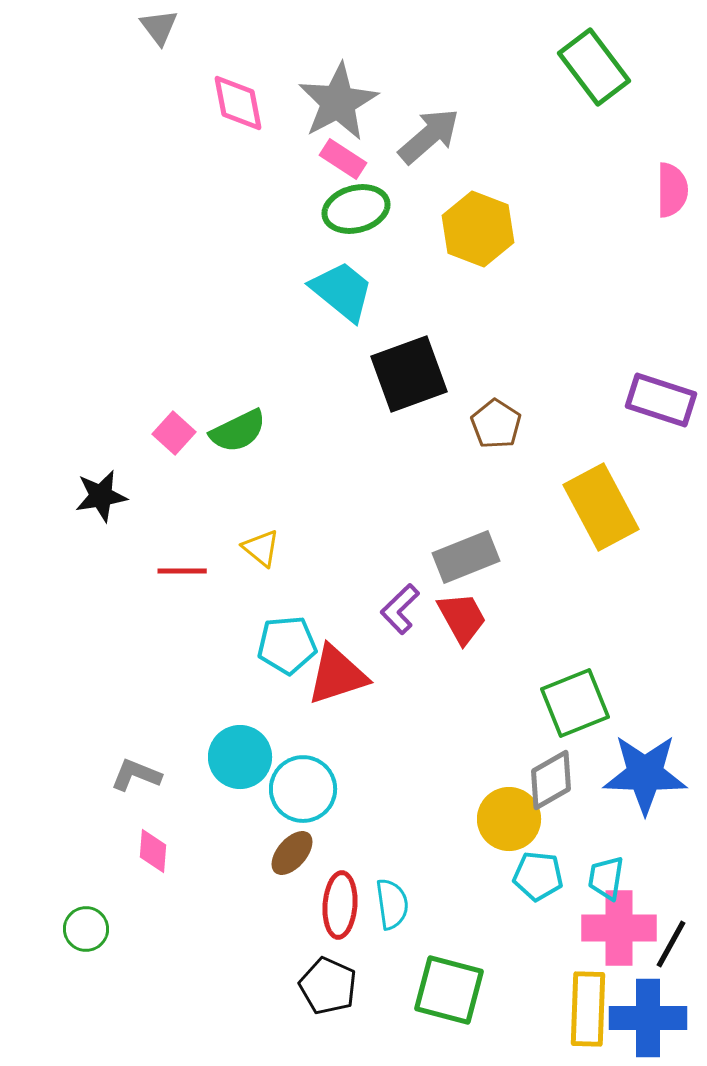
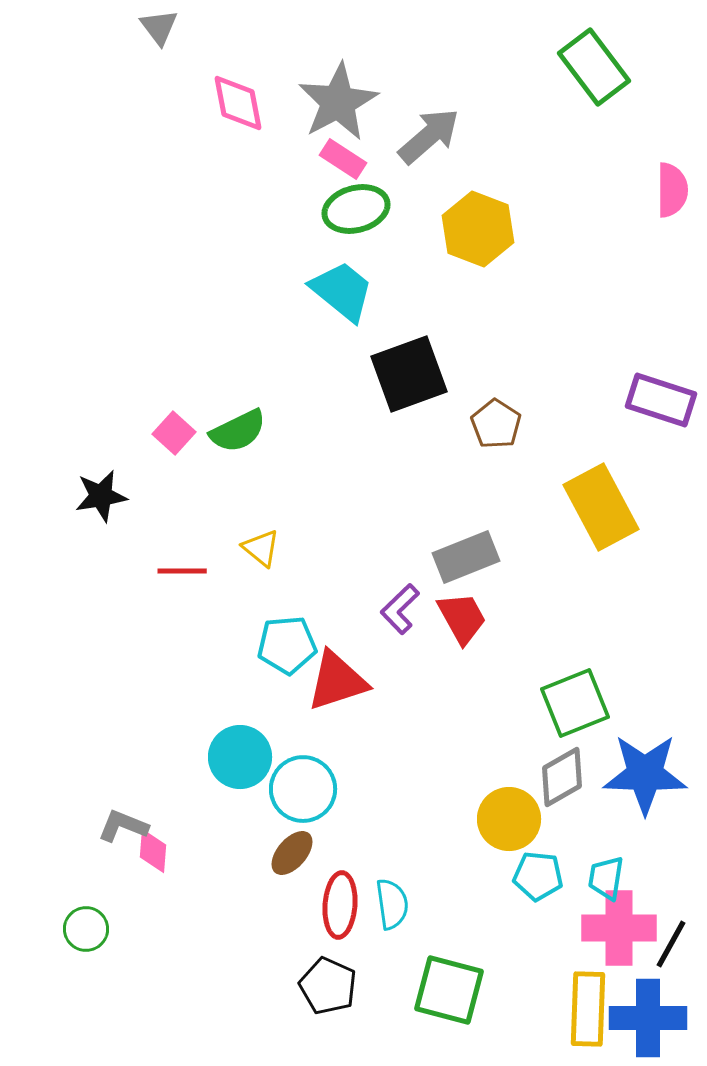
red triangle at (337, 675): moved 6 px down
gray L-shape at (136, 775): moved 13 px left, 51 px down
gray diamond at (551, 780): moved 11 px right, 3 px up
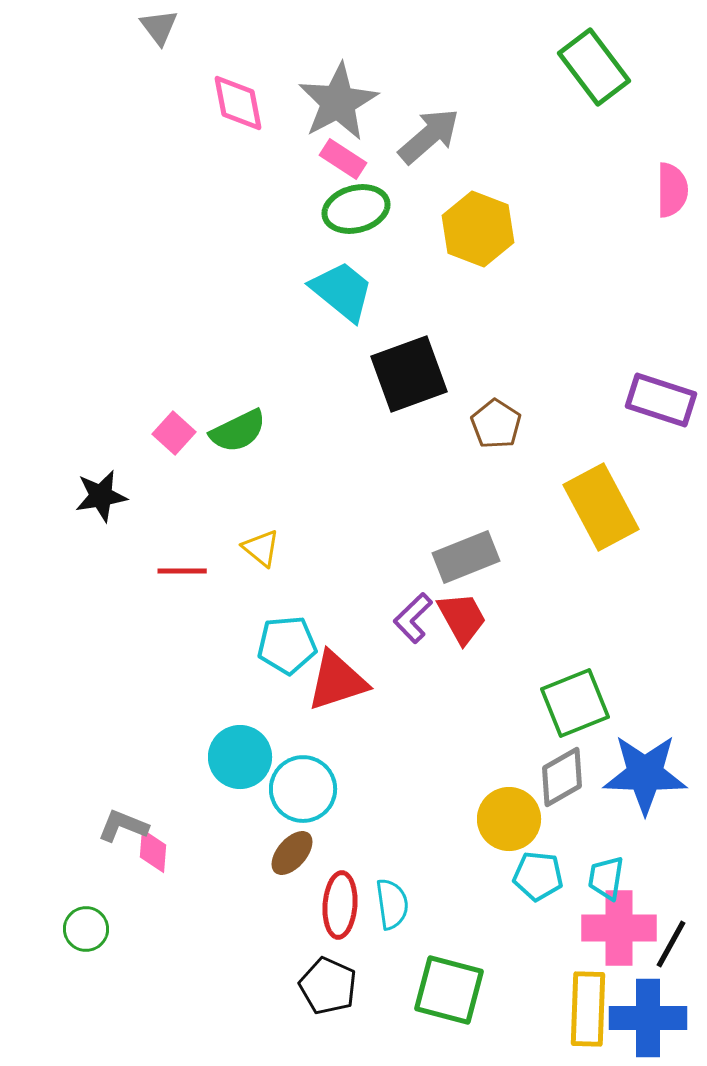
purple L-shape at (400, 609): moved 13 px right, 9 px down
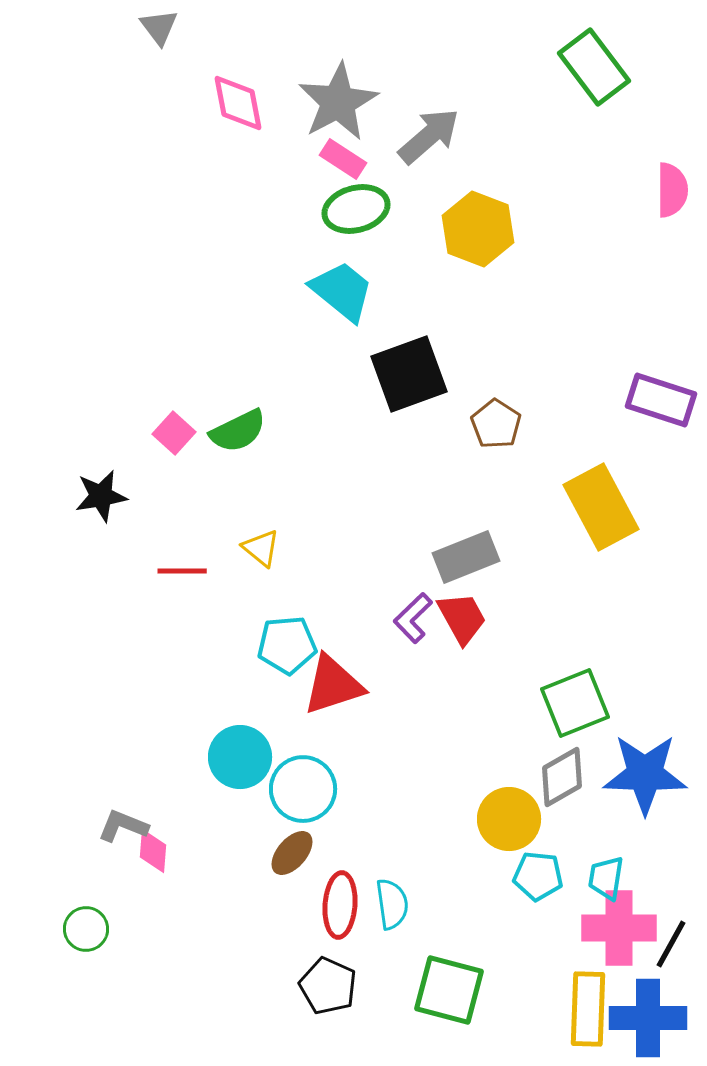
red triangle at (337, 681): moved 4 px left, 4 px down
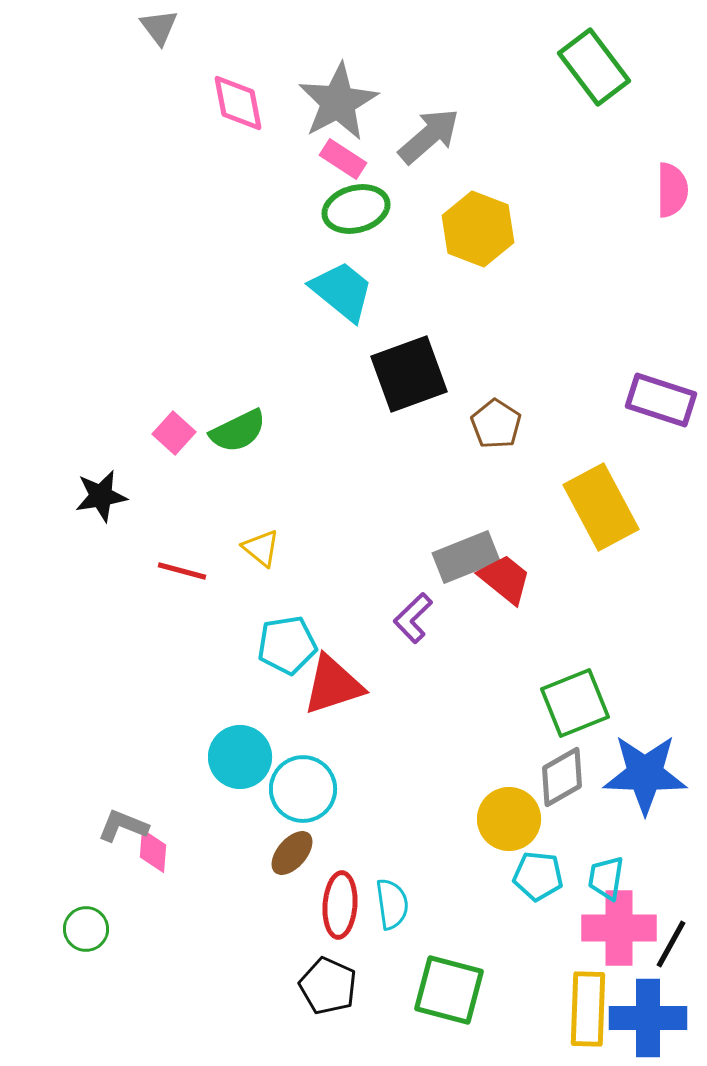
red line at (182, 571): rotated 15 degrees clockwise
red trapezoid at (462, 618): moved 43 px right, 39 px up; rotated 22 degrees counterclockwise
cyan pentagon at (287, 645): rotated 4 degrees counterclockwise
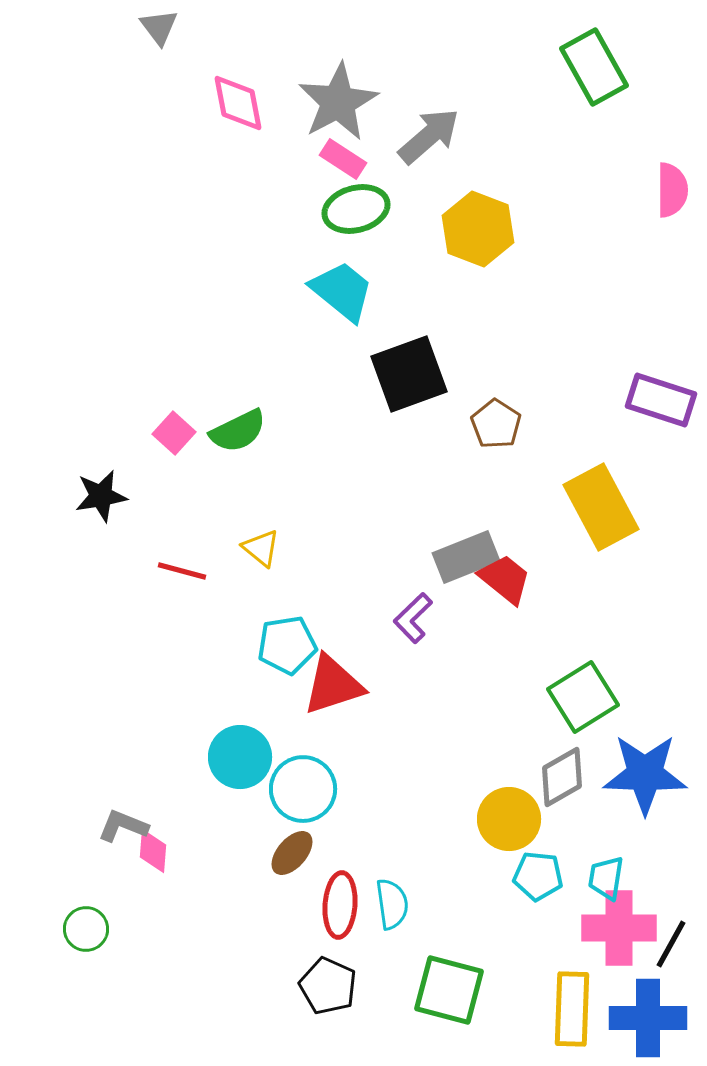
green rectangle at (594, 67): rotated 8 degrees clockwise
green square at (575, 703): moved 8 px right, 6 px up; rotated 10 degrees counterclockwise
yellow rectangle at (588, 1009): moved 16 px left
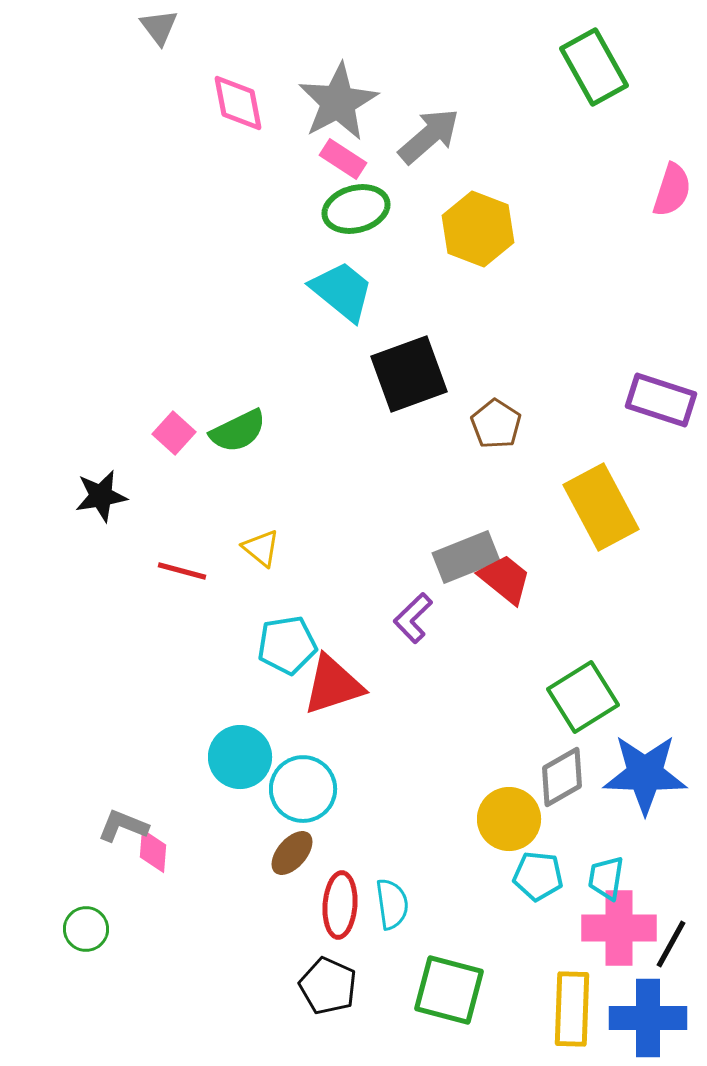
pink semicircle at (672, 190): rotated 18 degrees clockwise
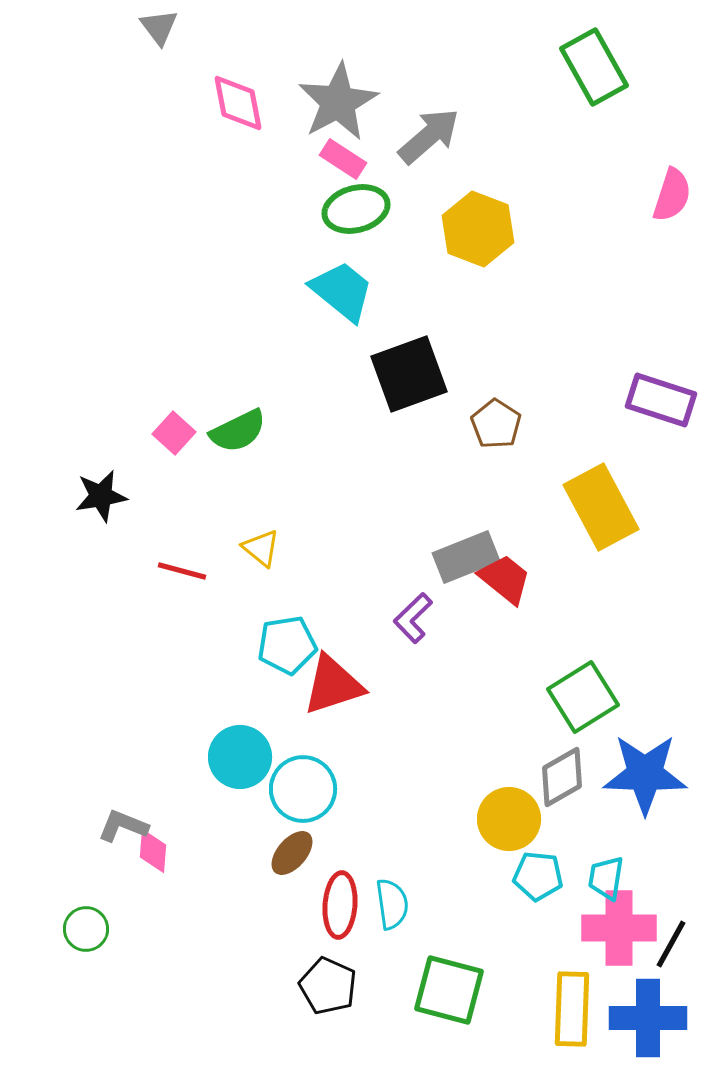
pink semicircle at (672, 190): moved 5 px down
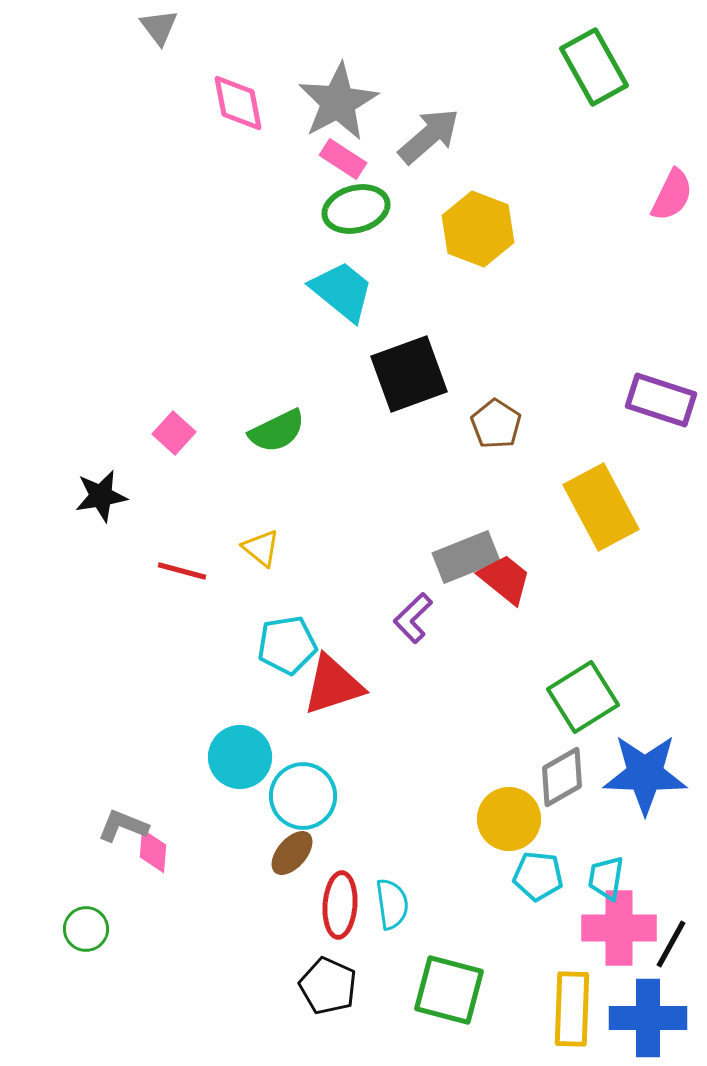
pink semicircle at (672, 195): rotated 8 degrees clockwise
green semicircle at (238, 431): moved 39 px right
cyan circle at (303, 789): moved 7 px down
